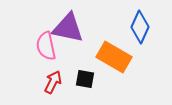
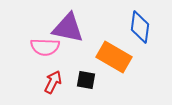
blue diamond: rotated 16 degrees counterclockwise
pink semicircle: moved 1 px left, 1 px down; rotated 76 degrees counterclockwise
black square: moved 1 px right, 1 px down
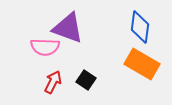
purple triangle: rotated 8 degrees clockwise
orange rectangle: moved 28 px right, 7 px down
black square: rotated 24 degrees clockwise
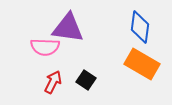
purple triangle: rotated 12 degrees counterclockwise
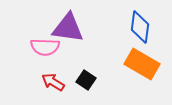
red arrow: rotated 85 degrees counterclockwise
